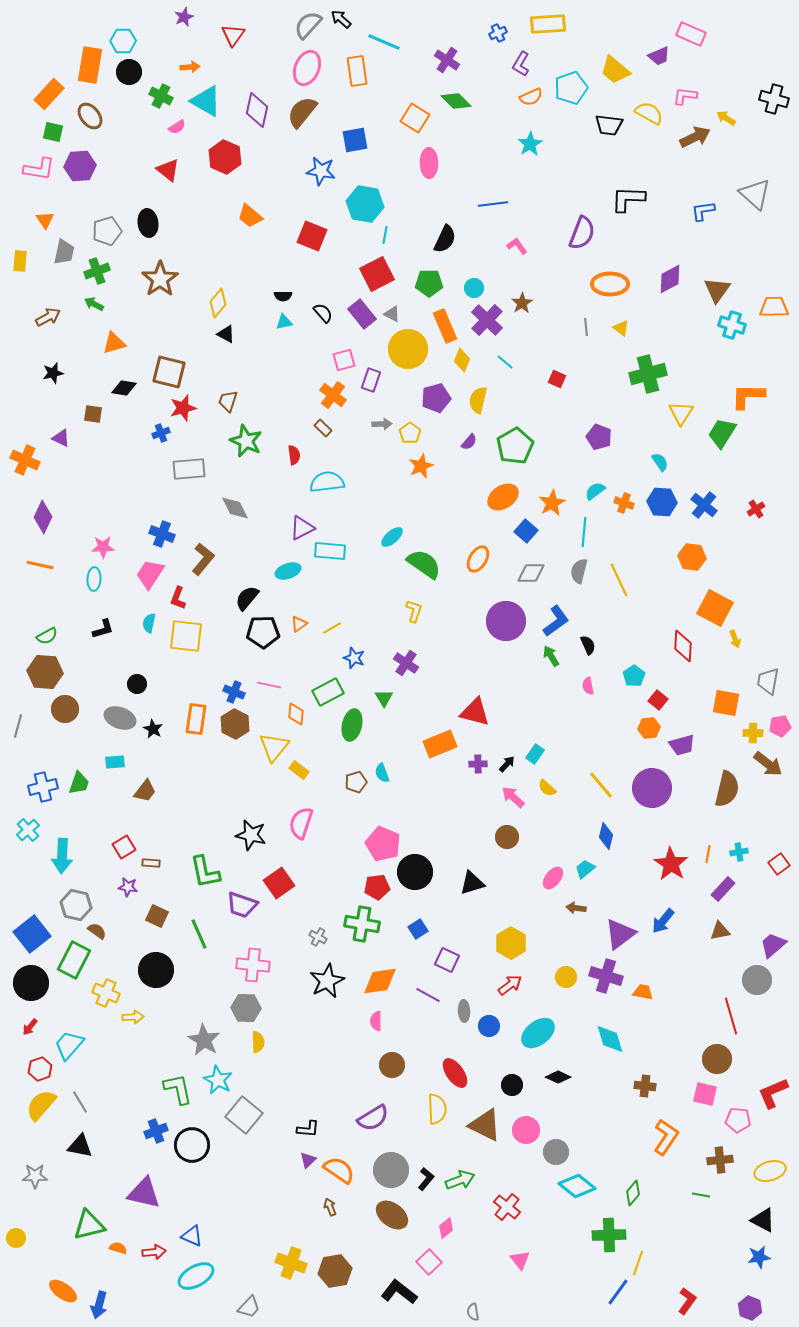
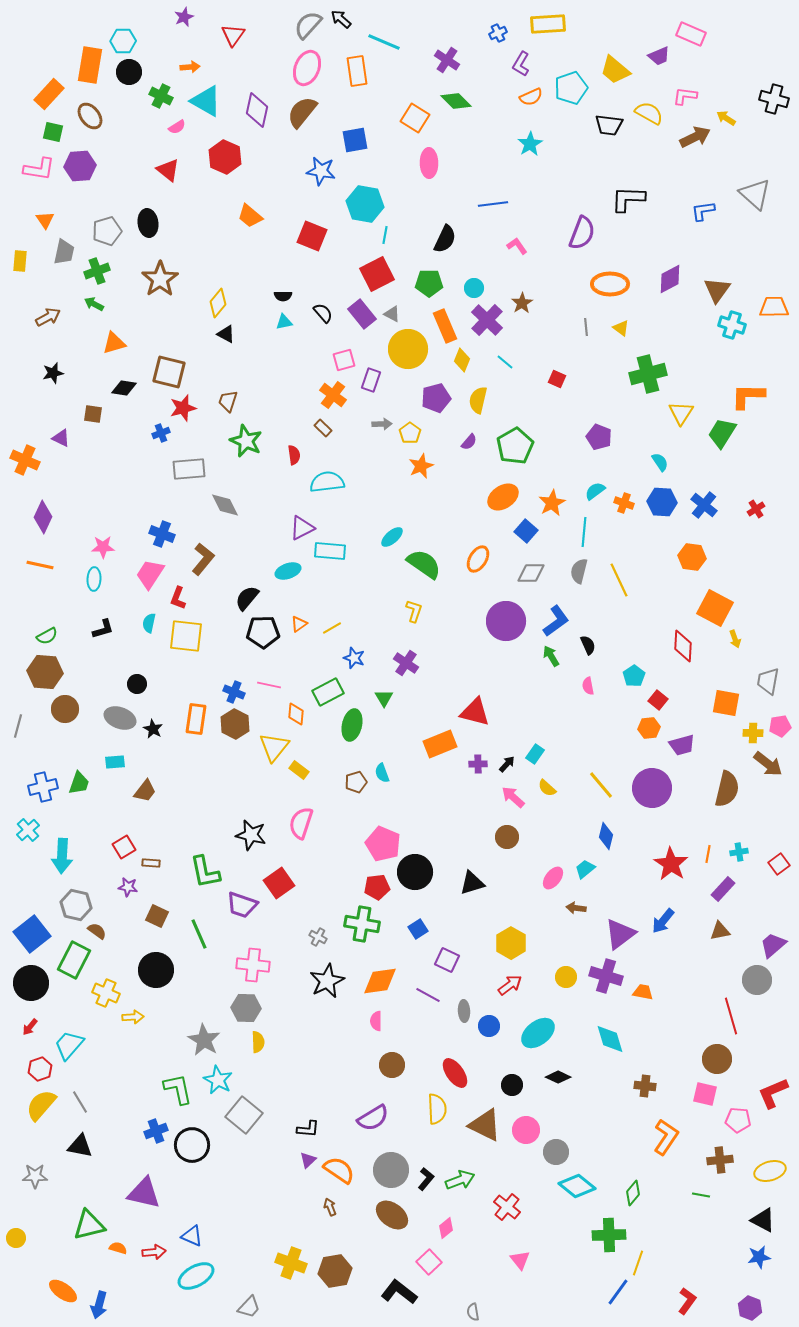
gray diamond at (235, 508): moved 10 px left, 3 px up
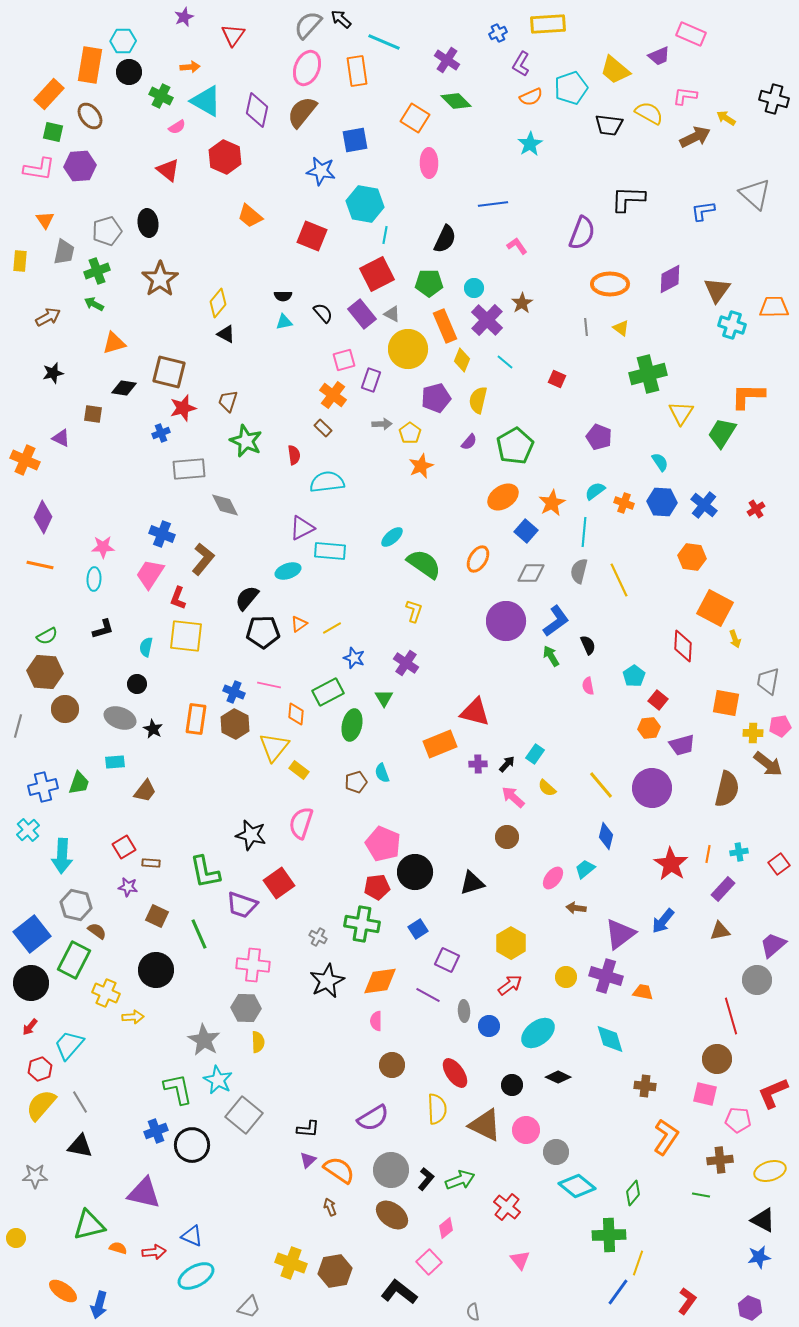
cyan semicircle at (149, 623): moved 3 px left, 24 px down
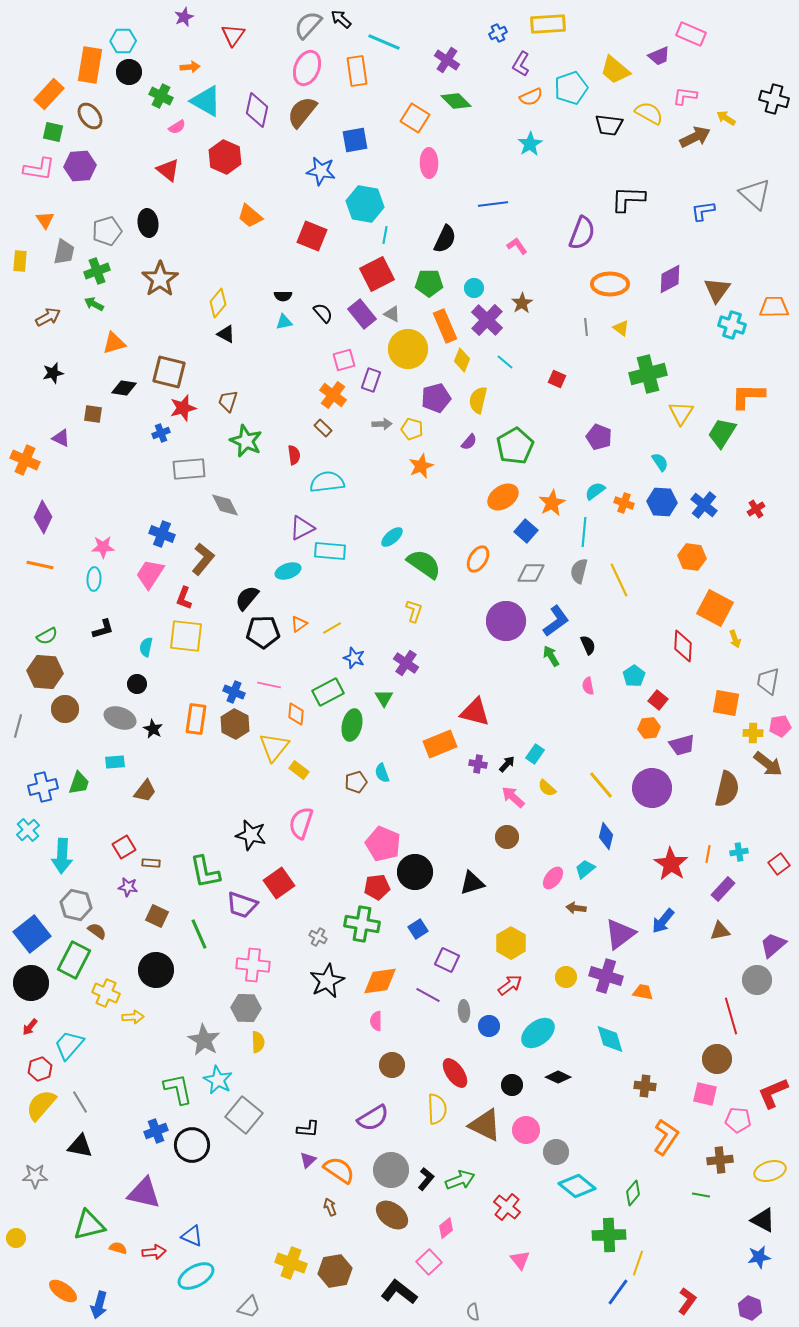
yellow pentagon at (410, 433): moved 2 px right, 4 px up; rotated 20 degrees counterclockwise
red L-shape at (178, 598): moved 6 px right
purple cross at (478, 764): rotated 12 degrees clockwise
